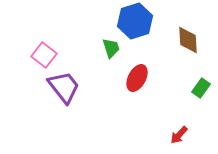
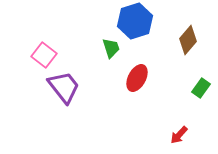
brown diamond: rotated 44 degrees clockwise
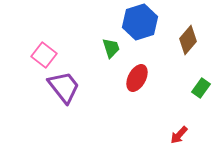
blue hexagon: moved 5 px right, 1 px down
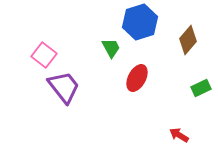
green trapezoid: rotated 10 degrees counterclockwise
green rectangle: rotated 30 degrees clockwise
red arrow: rotated 78 degrees clockwise
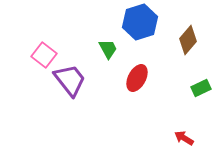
green trapezoid: moved 3 px left, 1 px down
purple trapezoid: moved 6 px right, 7 px up
red arrow: moved 5 px right, 3 px down
